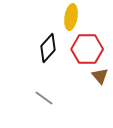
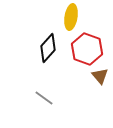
red hexagon: rotated 20 degrees clockwise
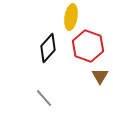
red hexagon: moved 1 px right, 3 px up
brown triangle: rotated 12 degrees clockwise
gray line: rotated 12 degrees clockwise
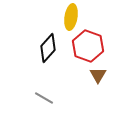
brown triangle: moved 2 px left, 1 px up
gray line: rotated 18 degrees counterclockwise
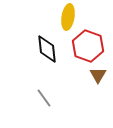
yellow ellipse: moved 3 px left
black diamond: moved 1 px left, 1 px down; rotated 48 degrees counterclockwise
gray line: rotated 24 degrees clockwise
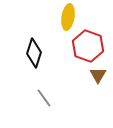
black diamond: moved 13 px left, 4 px down; rotated 24 degrees clockwise
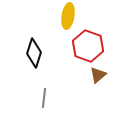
yellow ellipse: moved 1 px up
brown triangle: rotated 18 degrees clockwise
gray line: rotated 42 degrees clockwise
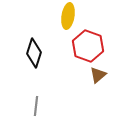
gray line: moved 8 px left, 8 px down
